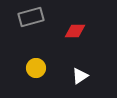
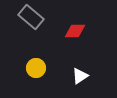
gray rectangle: rotated 55 degrees clockwise
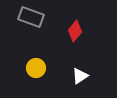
gray rectangle: rotated 20 degrees counterclockwise
red diamond: rotated 50 degrees counterclockwise
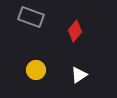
yellow circle: moved 2 px down
white triangle: moved 1 px left, 1 px up
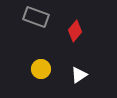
gray rectangle: moved 5 px right
yellow circle: moved 5 px right, 1 px up
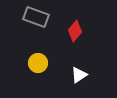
yellow circle: moved 3 px left, 6 px up
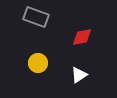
red diamond: moved 7 px right, 6 px down; rotated 40 degrees clockwise
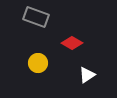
red diamond: moved 10 px left, 6 px down; rotated 40 degrees clockwise
white triangle: moved 8 px right
